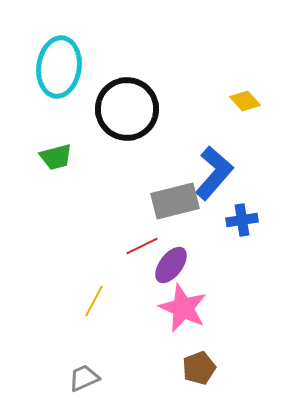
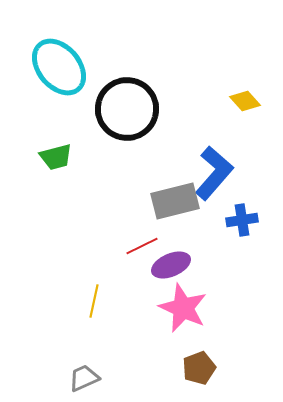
cyan ellipse: rotated 48 degrees counterclockwise
purple ellipse: rotated 30 degrees clockwise
yellow line: rotated 16 degrees counterclockwise
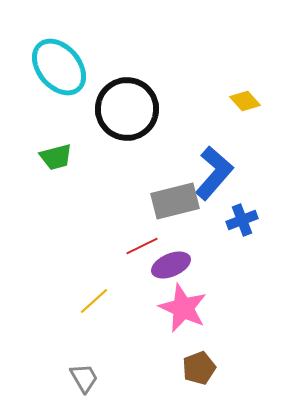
blue cross: rotated 12 degrees counterclockwise
yellow line: rotated 36 degrees clockwise
gray trapezoid: rotated 84 degrees clockwise
